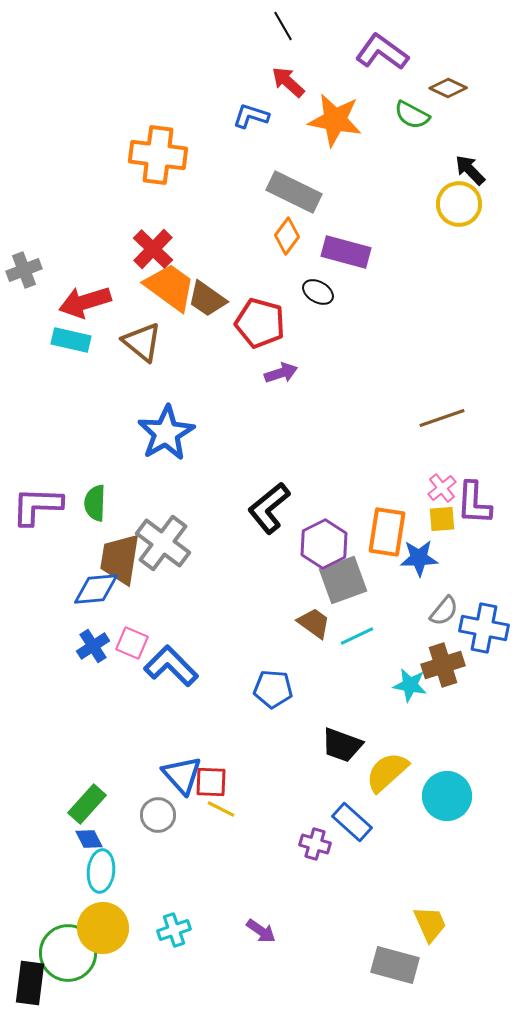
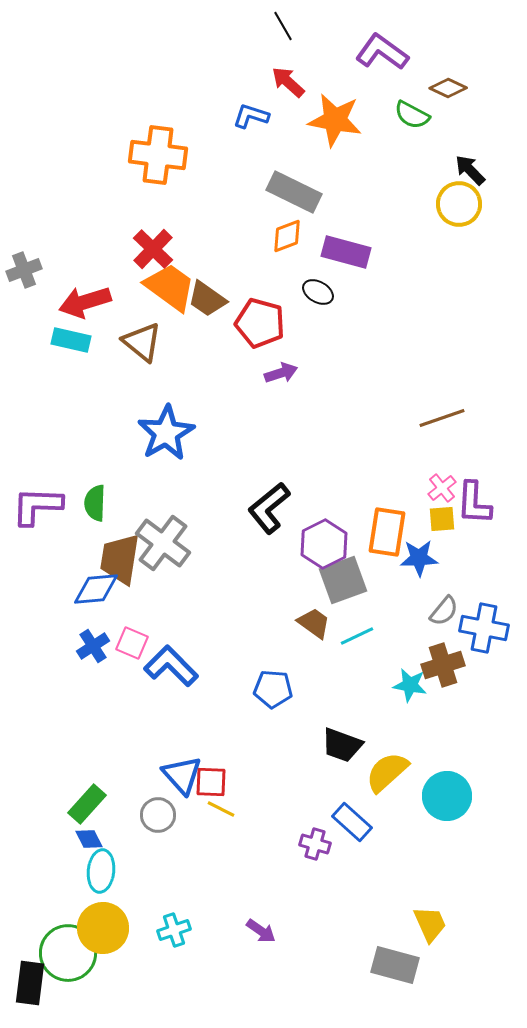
orange diamond at (287, 236): rotated 33 degrees clockwise
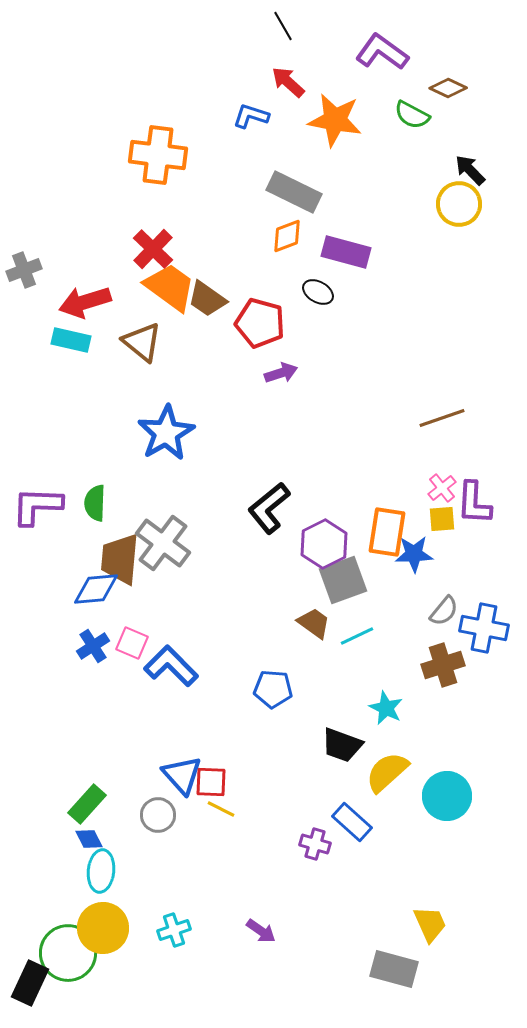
blue star at (419, 558): moved 5 px left, 4 px up
brown trapezoid at (120, 559): rotated 4 degrees counterclockwise
cyan star at (410, 685): moved 24 px left, 23 px down; rotated 16 degrees clockwise
gray rectangle at (395, 965): moved 1 px left, 4 px down
black rectangle at (30, 983): rotated 18 degrees clockwise
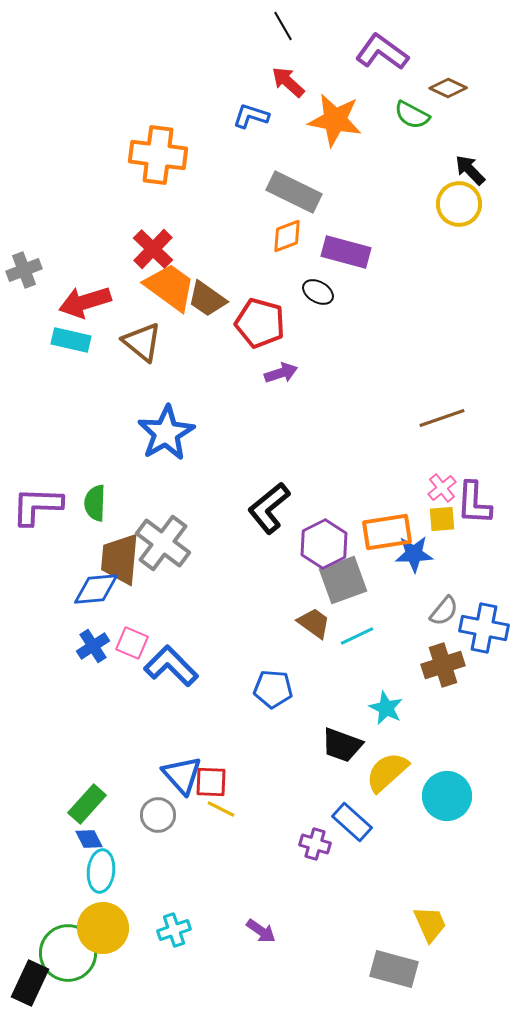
orange rectangle at (387, 532): rotated 72 degrees clockwise
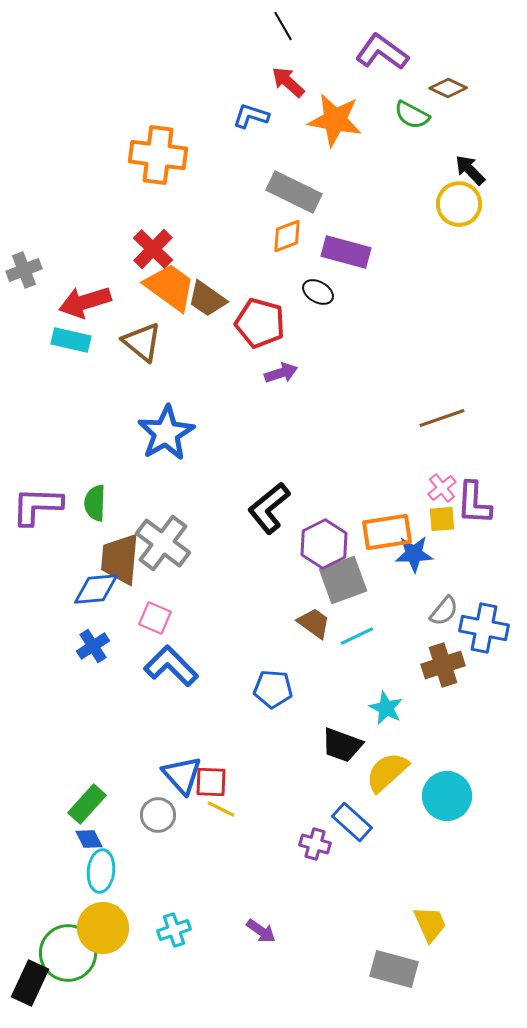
pink square at (132, 643): moved 23 px right, 25 px up
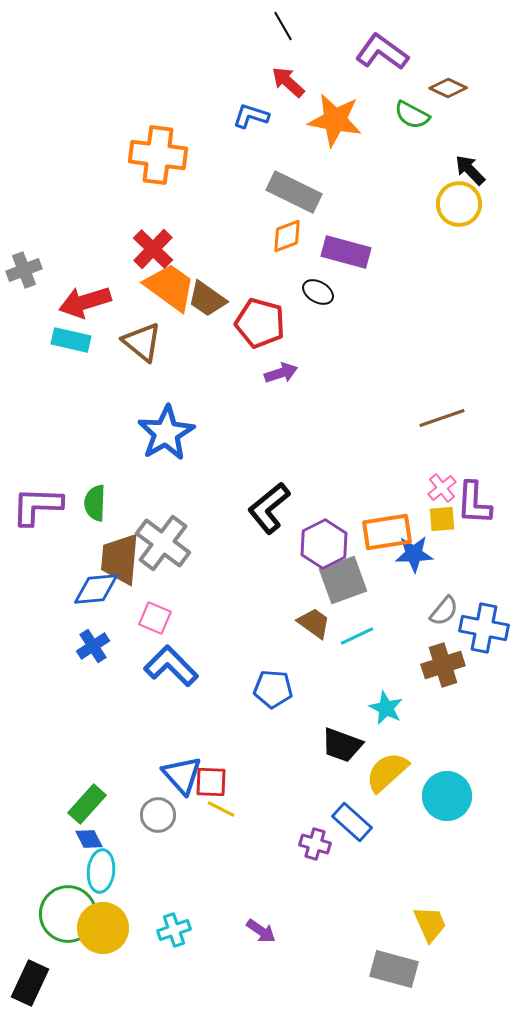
green circle at (68, 953): moved 39 px up
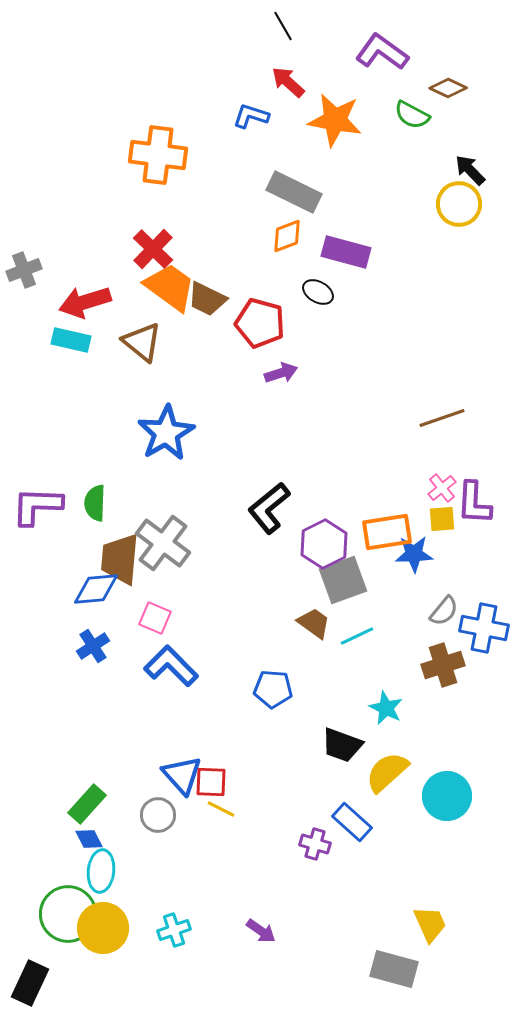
brown trapezoid at (207, 299): rotated 9 degrees counterclockwise
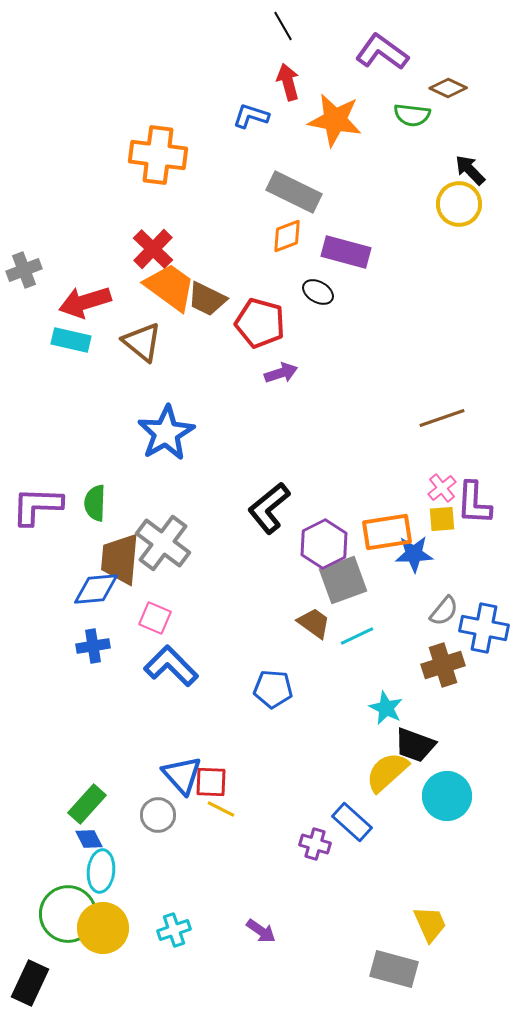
red arrow at (288, 82): rotated 33 degrees clockwise
green semicircle at (412, 115): rotated 21 degrees counterclockwise
blue cross at (93, 646): rotated 24 degrees clockwise
black trapezoid at (342, 745): moved 73 px right
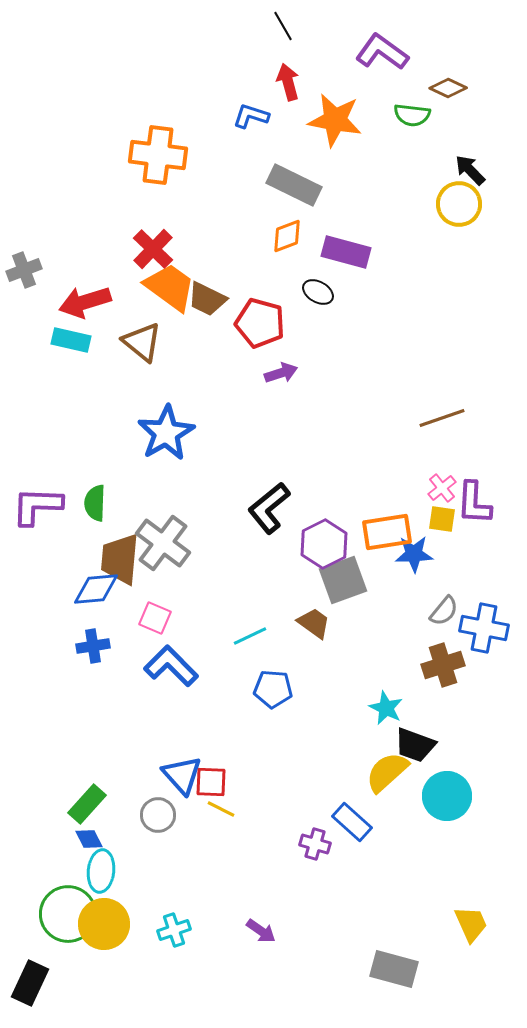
gray rectangle at (294, 192): moved 7 px up
yellow square at (442, 519): rotated 12 degrees clockwise
cyan line at (357, 636): moved 107 px left
yellow trapezoid at (430, 924): moved 41 px right
yellow circle at (103, 928): moved 1 px right, 4 px up
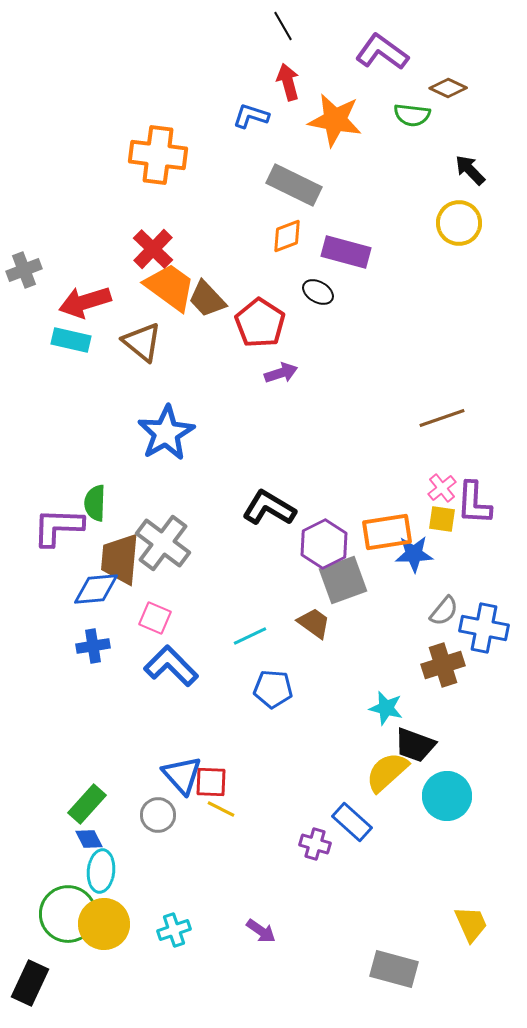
yellow circle at (459, 204): moved 19 px down
brown trapezoid at (207, 299): rotated 21 degrees clockwise
red pentagon at (260, 323): rotated 18 degrees clockwise
purple L-shape at (37, 506): moved 21 px right, 21 px down
black L-shape at (269, 508): rotated 70 degrees clockwise
cyan star at (386, 708): rotated 12 degrees counterclockwise
